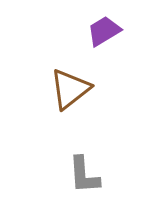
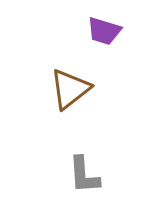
purple trapezoid: rotated 132 degrees counterclockwise
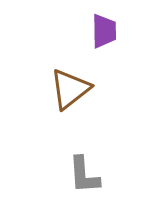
purple trapezoid: rotated 108 degrees counterclockwise
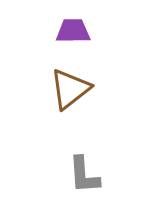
purple trapezoid: moved 31 px left; rotated 90 degrees counterclockwise
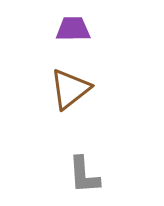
purple trapezoid: moved 2 px up
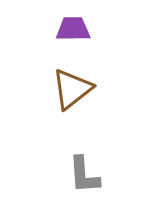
brown triangle: moved 2 px right
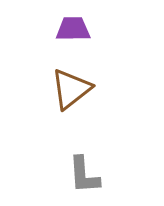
brown triangle: moved 1 px left
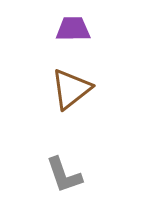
gray L-shape: moved 20 px left; rotated 15 degrees counterclockwise
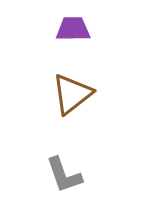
brown triangle: moved 1 px right, 5 px down
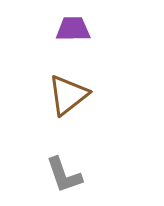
brown triangle: moved 4 px left, 1 px down
